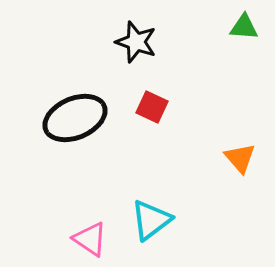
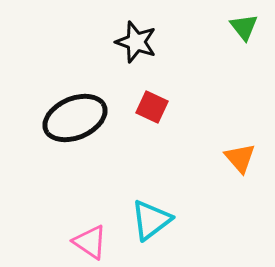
green triangle: rotated 48 degrees clockwise
pink triangle: moved 3 px down
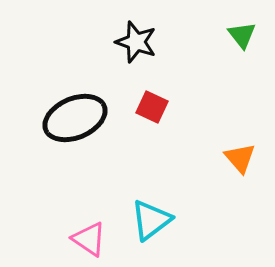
green triangle: moved 2 px left, 8 px down
pink triangle: moved 1 px left, 3 px up
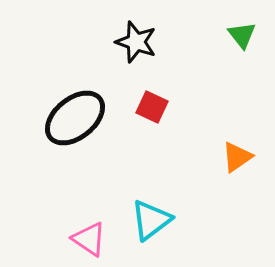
black ellipse: rotated 16 degrees counterclockwise
orange triangle: moved 3 px left, 1 px up; rotated 36 degrees clockwise
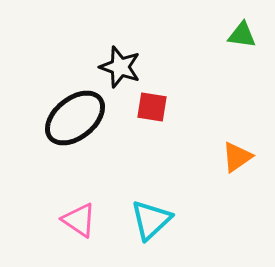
green triangle: rotated 44 degrees counterclockwise
black star: moved 16 px left, 25 px down
red square: rotated 16 degrees counterclockwise
cyan triangle: rotated 6 degrees counterclockwise
pink triangle: moved 10 px left, 19 px up
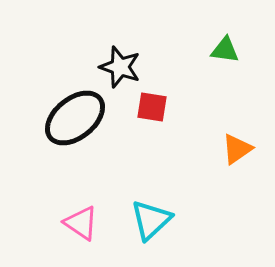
green triangle: moved 17 px left, 15 px down
orange triangle: moved 8 px up
pink triangle: moved 2 px right, 3 px down
